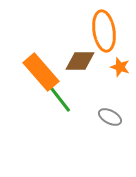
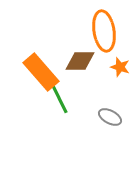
green line: rotated 12 degrees clockwise
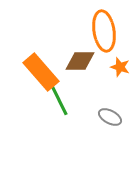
green line: moved 2 px down
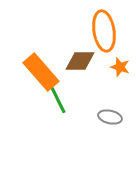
green line: moved 2 px left, 2 px up
gray ellipse: rotated 15 degrees counterclockwise
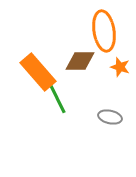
orange rectangle: moved 3 px left
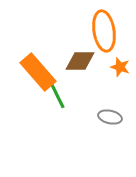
green line: moved 1 px left, 5 px up
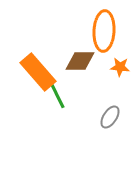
orange ellipse: rotated 12 degrees clockwise
orange star: rotated 12 degrees counterclockwise
gray ellipse: rotated 70 degrees counterclockwise
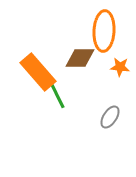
brown diamond: moved 3 px up
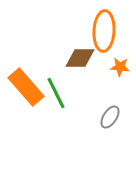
orange rectangle: moved 12 px left, 15 px down
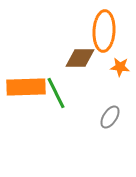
orange rectangle: rotated 51 degrees counterclockwise
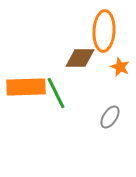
orange star: rotated 18 degrees clockwise
